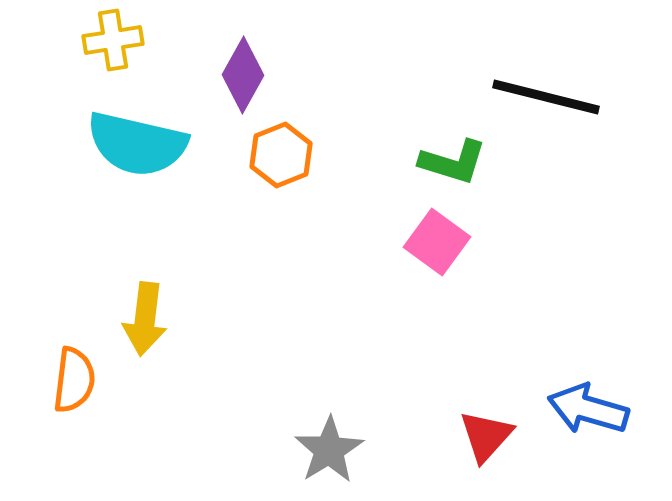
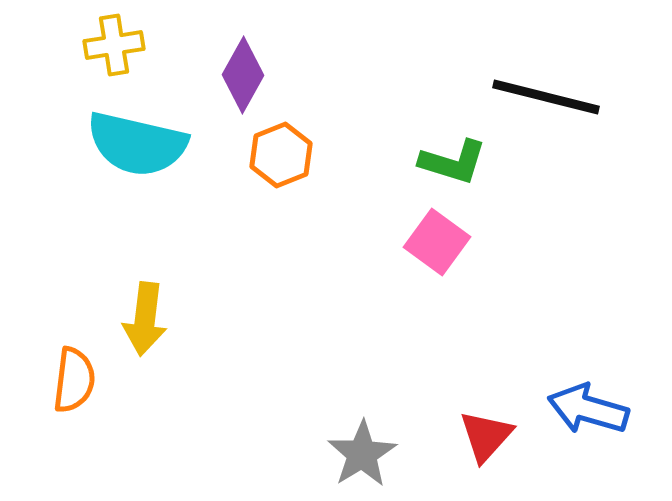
yellow cross: moved 1 px right, 5 px down
gray star: moved 33 px right, 4 px down
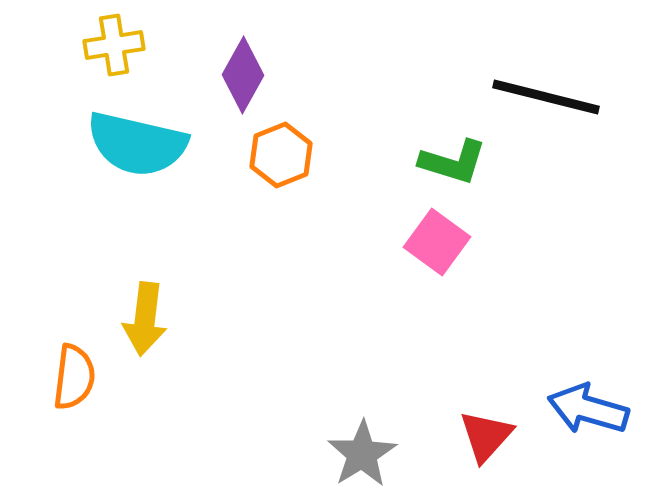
orange semicircle: moved 3 px up
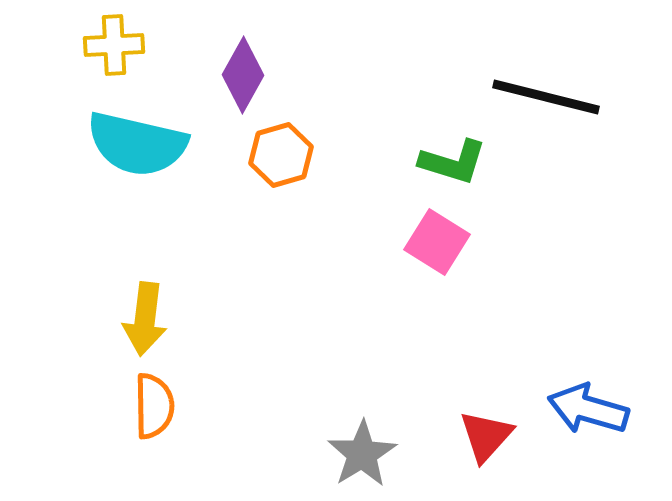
yellow cross: rotated 6 degrees clockwise
orange hexagon: rotated 6 degrees clockwise
pink square: rotated 4 degrees counterclockwise
orange semicircle: moved 80 px right, 29 px down; rotated 8 degrees counterclockwise
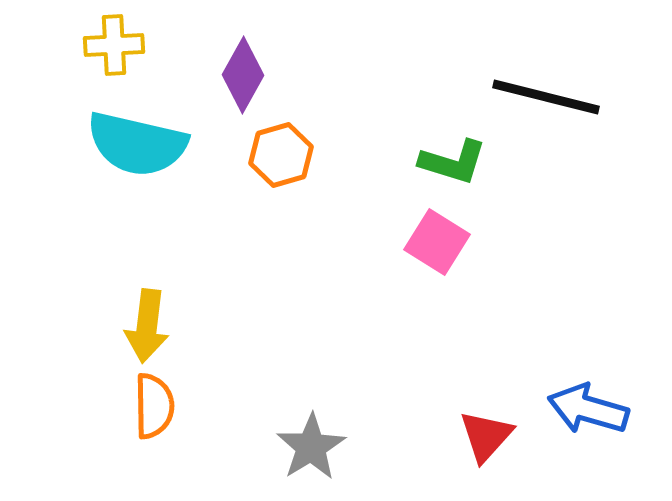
yellow arrow: moved 2 px right, 7 px down
gray star: moved 51 px left, 7 px up
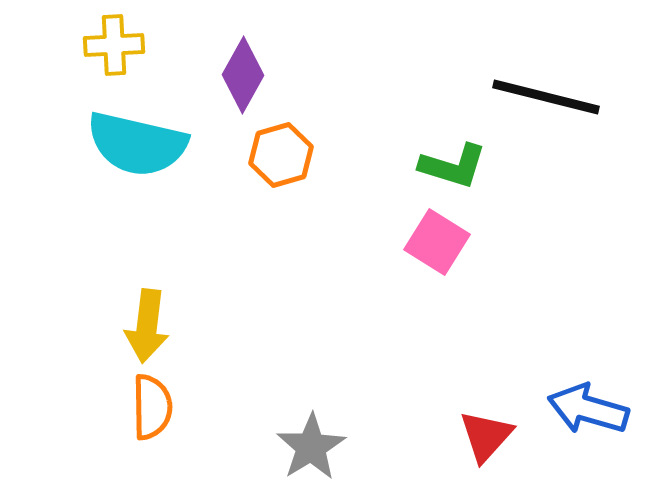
green L-shape: moved 4 px down
orange semicircle: moved 2 px left, 1 px down
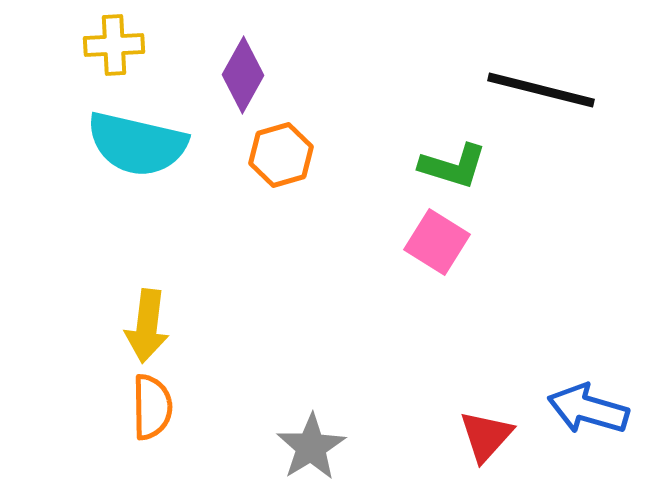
black line: moved 5 px left, 7 px up
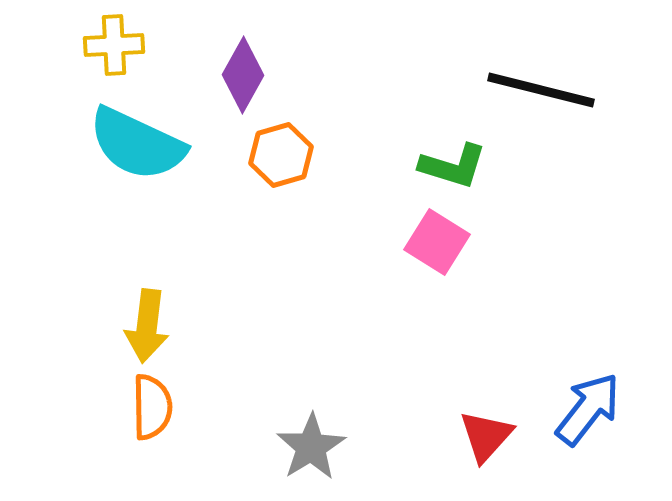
cyan semicircle: rotated 12 degrees clockwise
blue arrow: rotated 112 degrees clockwise
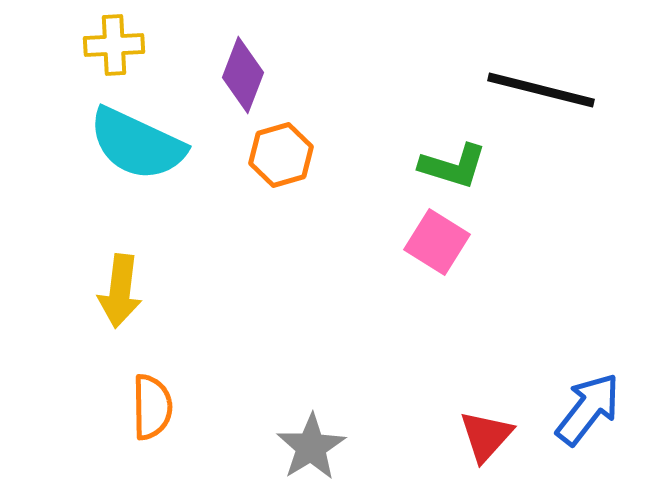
purple diamond: rotated 8 degrees counterclockwise
yellow arrow: moved 27 px left, 35 px up
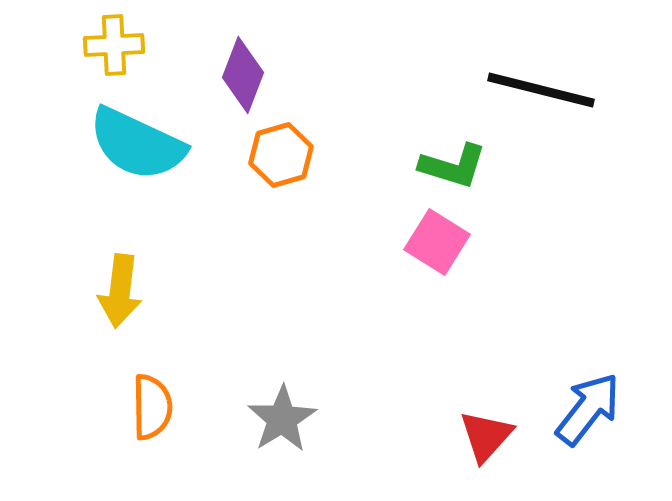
gray star: moved 29 px left, 28 px up
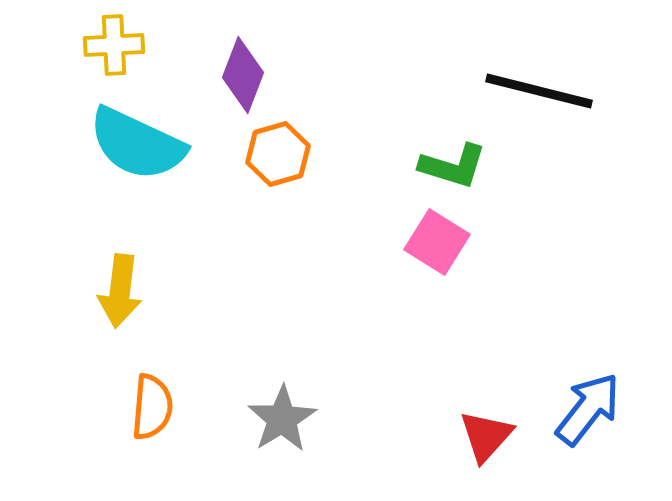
black line: moved 2 px left, 1 px down
orange hexagon: moved 3 px left, 1 px up
orange semicircle: rotated 6 degrees clockwise
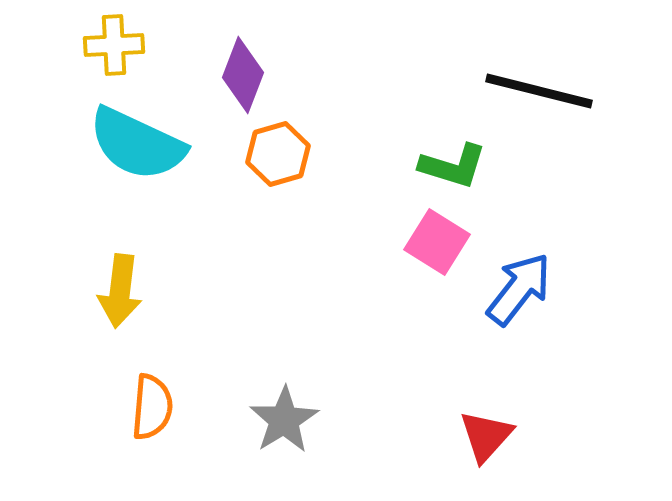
blue arrow: moved 69 px left, 120 px up
gray star: moved 2 px right, 1 px down
